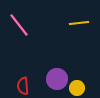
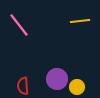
yellow line: moved 1 px right, 2 px up
yellow circle: moved 1 px up
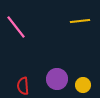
pink line: moved 3 px left, 2 px down
yellow circle: moved 6 px right, 2 px up
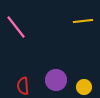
yellow line: moved 3 px right
purple circle: moved 1 px left, 1 px down
yellow circle: moved 1 px right, 2 px down
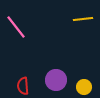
yellow line: moved 2 px up
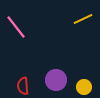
yellow line: rotated 18 degrees counterclockwise
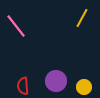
yellow line: moved 1 px left, 1 px up; rotated 36 degrees counterclockwise
pink line: moved 1 px up
purple circle: moved 1 px down
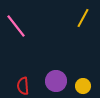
yellow line: moved 1 px right
yellow circle: moved 1 px left, 1 px up
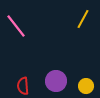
yellow line: moved 1 px down
yellow circle: moved 3 px right
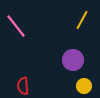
yellow line: moved 1 px left, 1 px down
purple circle: moved 17 px right, 21 px up
yellow circle: moved 2 px left
